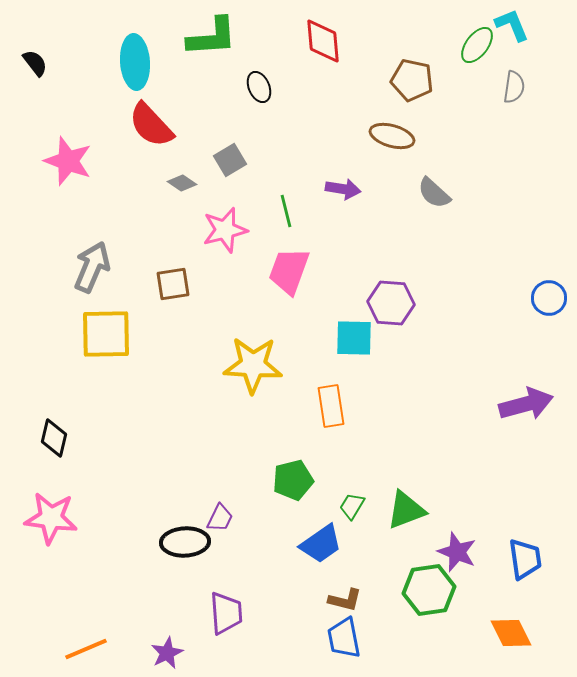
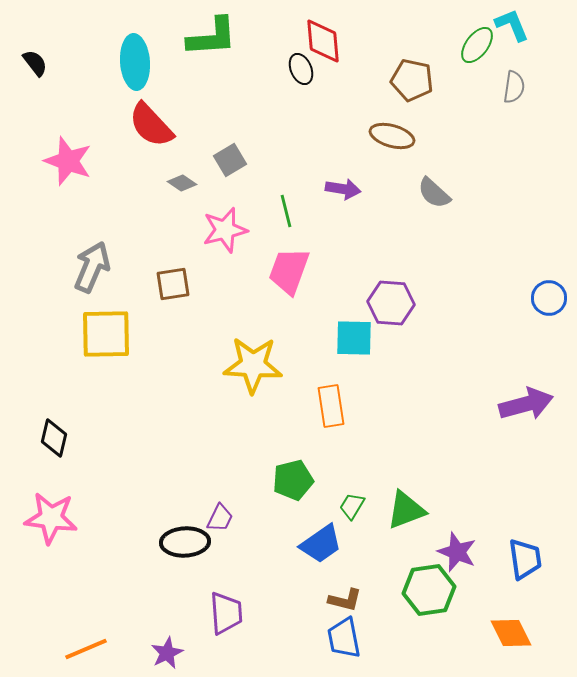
black ellipse at (259, 87): moved 42 px right, 18 px up
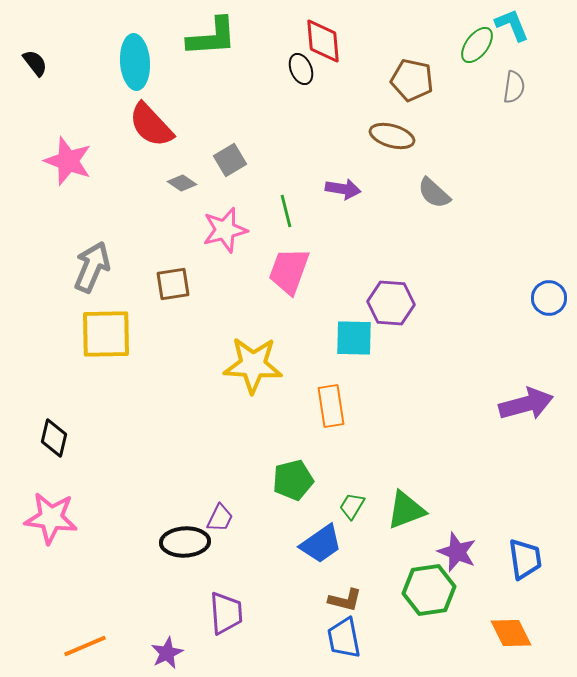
orange line at (86, 649): moved 1 px left, 3 px up
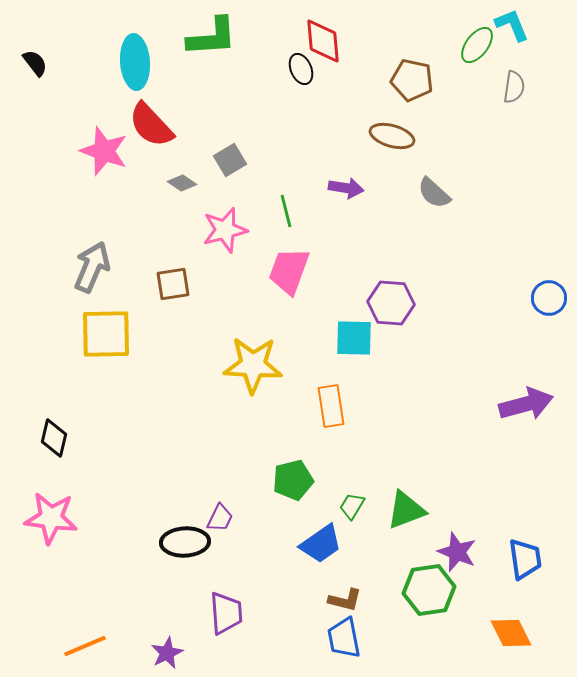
pink star at (68, 161): moved 36 px right, 10 px up
purple arrow at (343, 189): moved 3 px right, 1 px up
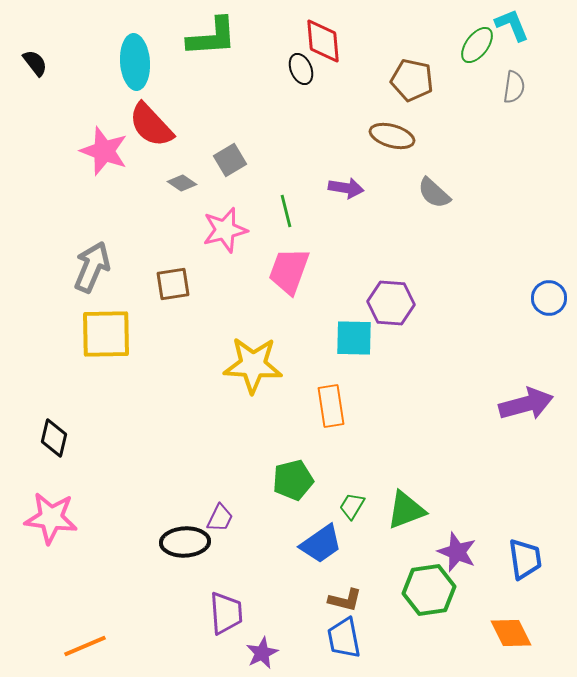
purple star at (167, 653): moved 95 px right
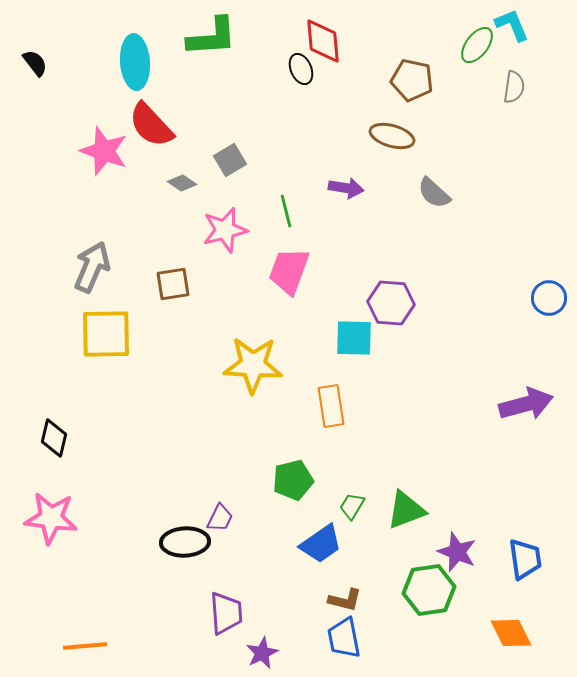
orange line at (85, 646): rotated 18 degrees clockwise
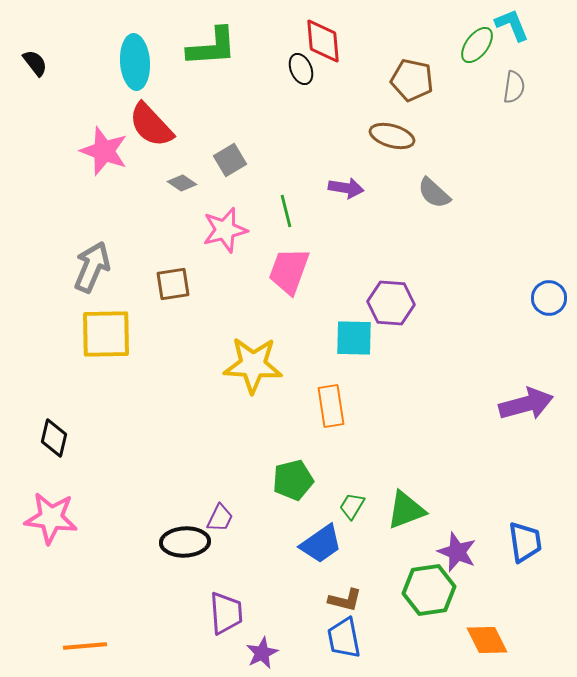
green L-shape at (212, 37): moved 10 px down
blue trapezoid at (525, 559): moved 17 px up
orange diamond at (511, 633): moved 24 px left, 7 px down
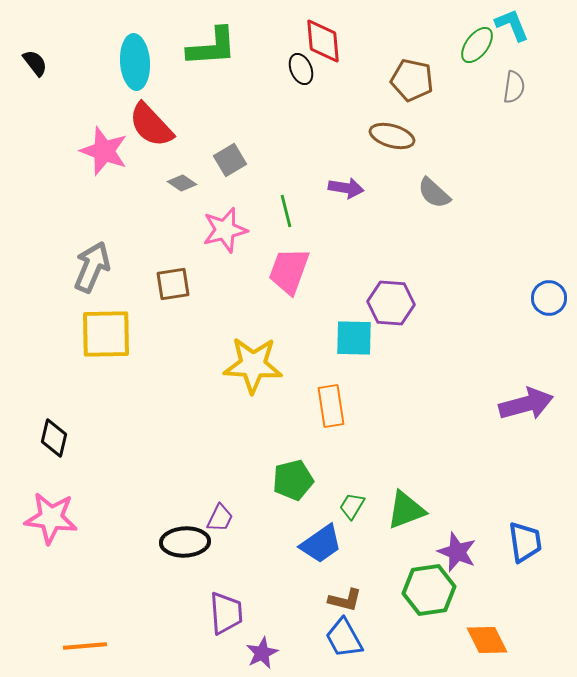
blue trapezoid at (344, 638): rotated 18 degrees counterclockwise
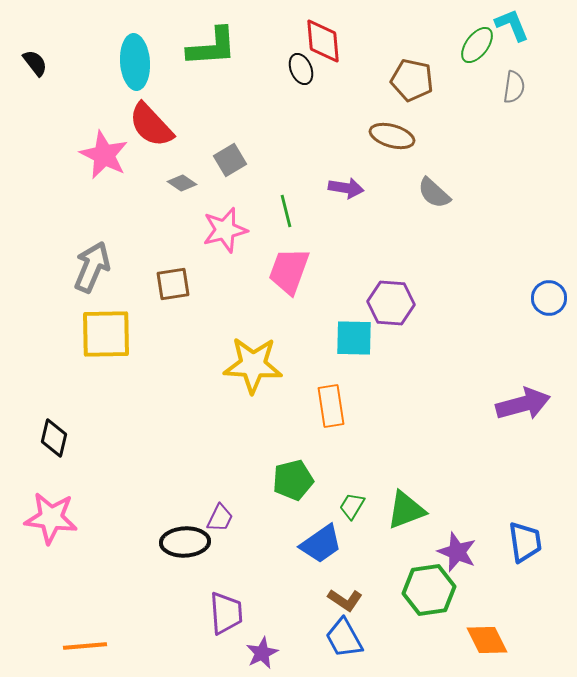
pink star at (104, 151): moved 4 px down; rotated 6 degrees clockwise
purple arrow at (526, 404): moved 3 px left
brown L-shape at (345, 600): rotated 20 degrees clockwise
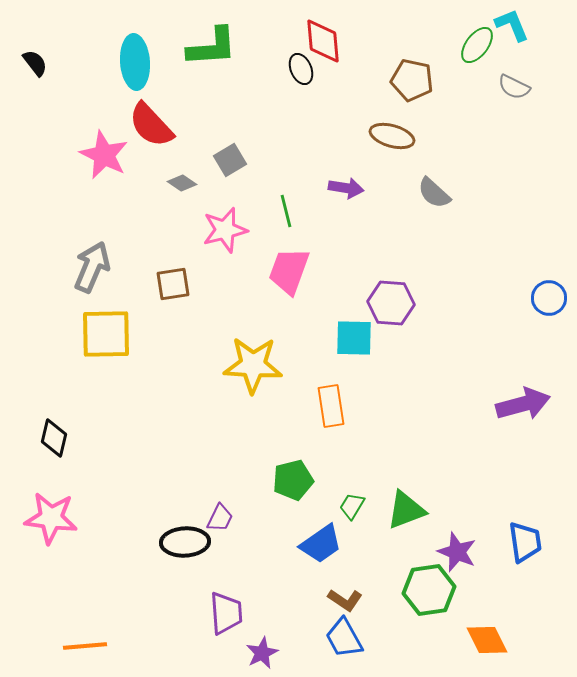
gray semicircle at (514, 87): rotated 108 degrees clockwise
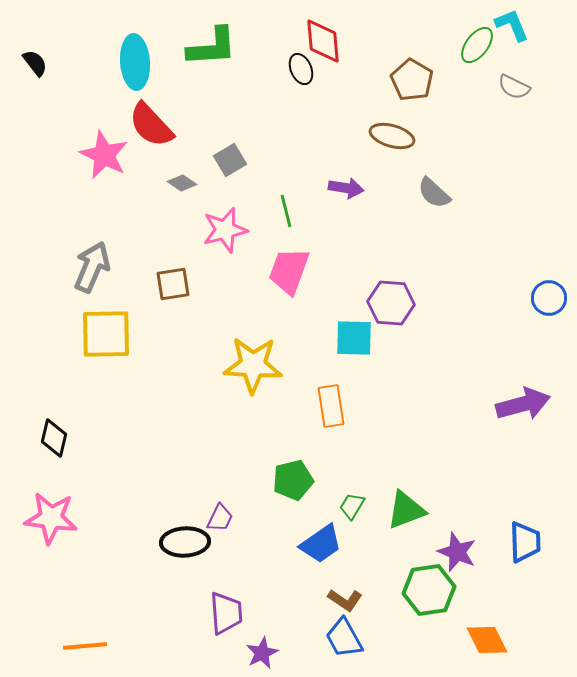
brown pentagon at (412, 80): rotated 18 degrees clockwise
blue trapezoid at (525, 542): rotated 6 degrees clockwise
